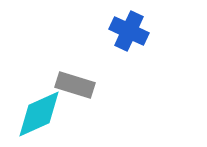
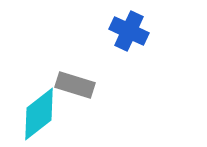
cyan diamond: rotated 14 degrees counterclockwise
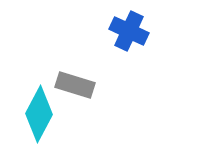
cyan diamond: rotated 24 degrees counterclockwise
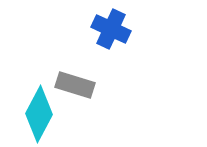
blue cross: moved 18 px left, 2 px up
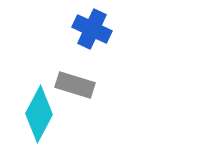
blue cross: moved 19 px left
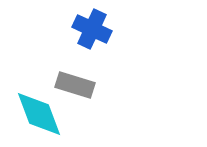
cyan diamond: rotated 48 degrees counterclockwise
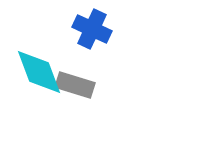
cyan diamond: moved 42 px up
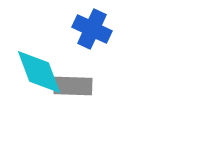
gray rectangle: moved 2 px left, 1 px down; rotated 15 degrees counterclockwise
